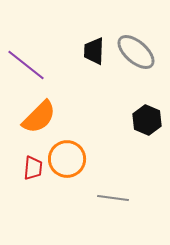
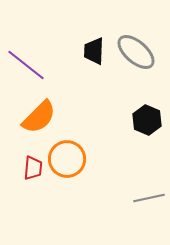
gray line: moved 36 px right; rotated 20 degrees counterclockwise
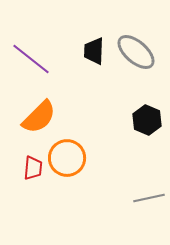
purple line: moved 5 px right, 6 px up
orange circle: moved 1 px up
